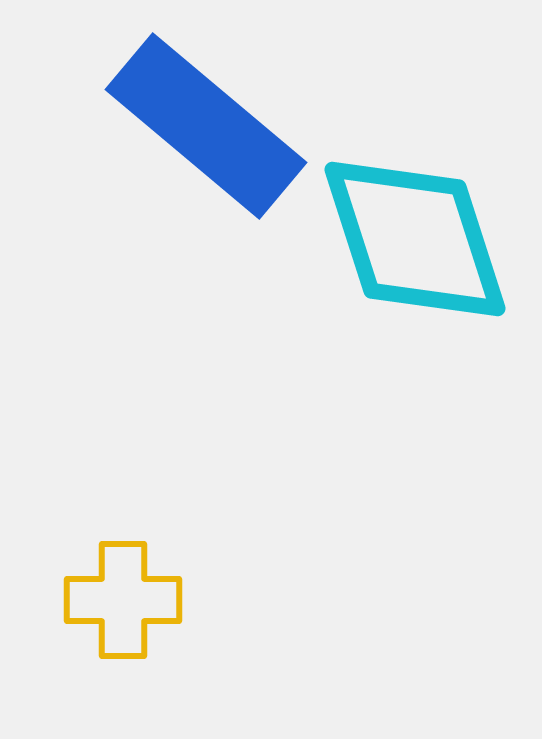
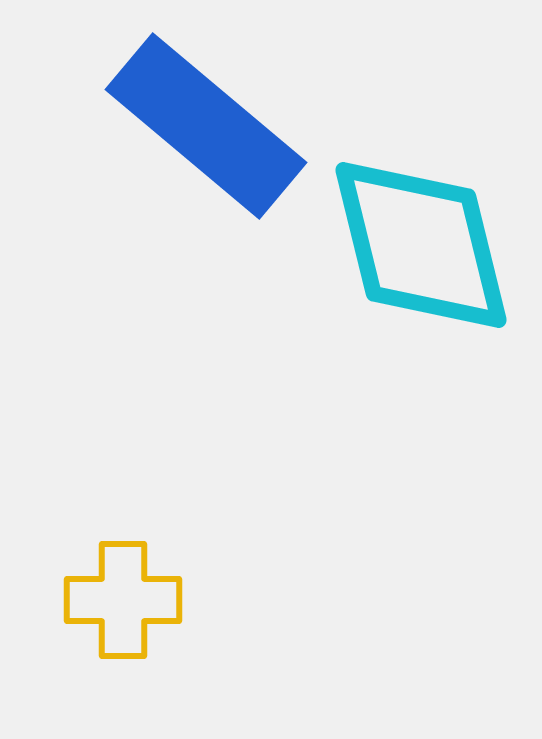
cyan diamond: moved 6 px right, 6 px down; rotated 4 degrees clockwise
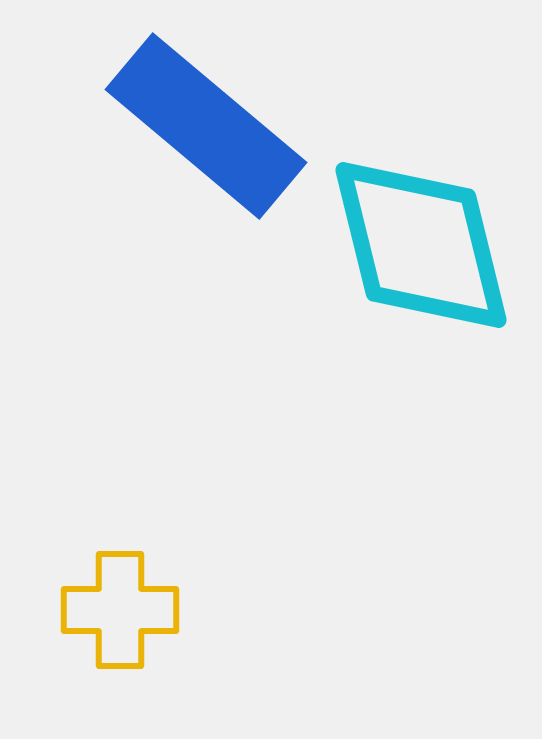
yellow cross: moved 3 px left, 10 px down
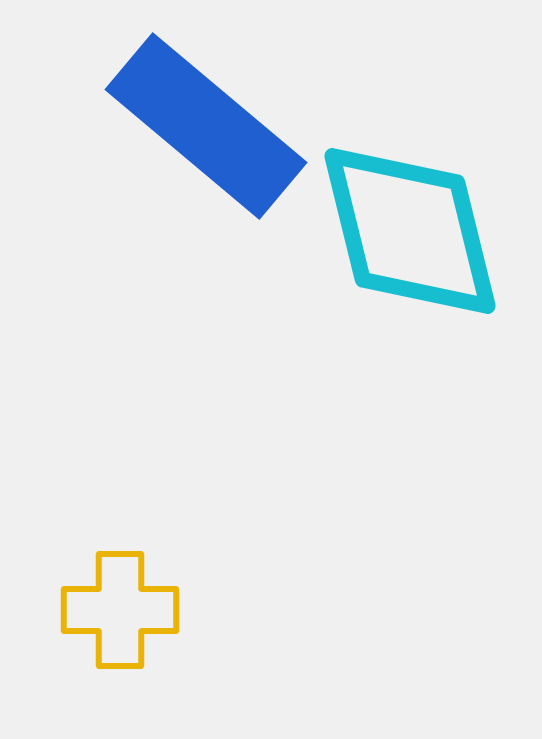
cyan diamond: moved 11 px left, 14 px up
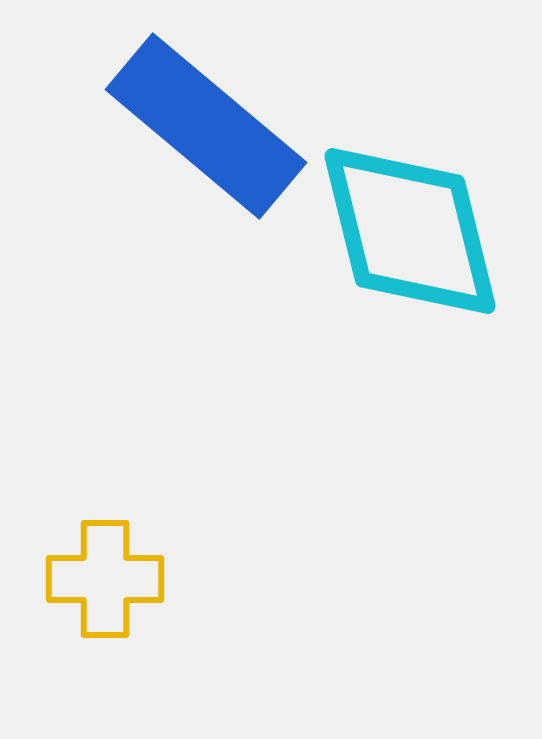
yellow cross: moved 15 px left, 31 px up
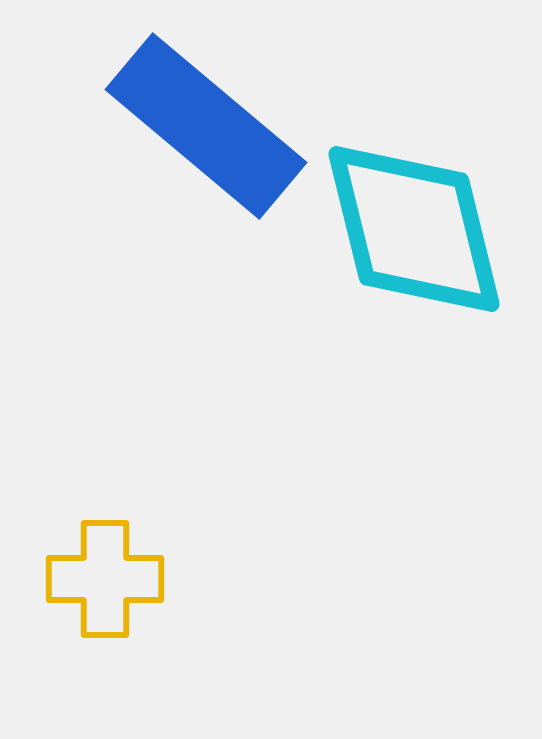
cyan diamond: moved 4 px right, 2 px up
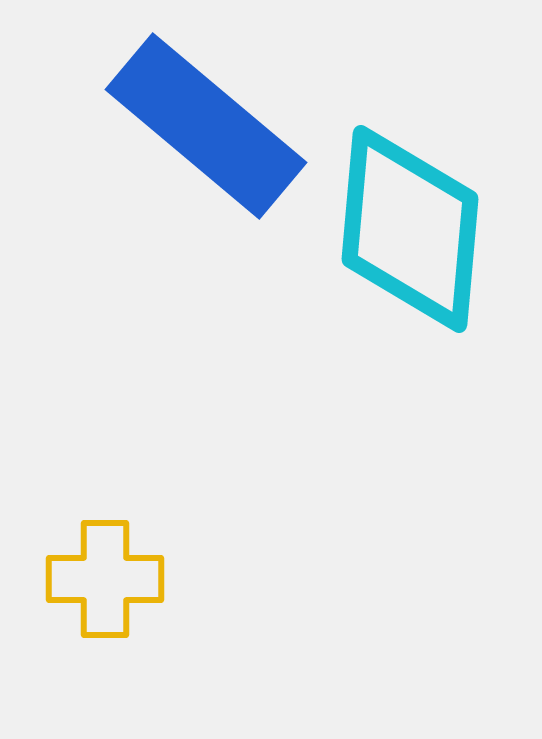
cyan diamond: moved 4 px left; rotated 19 degrees clockwise
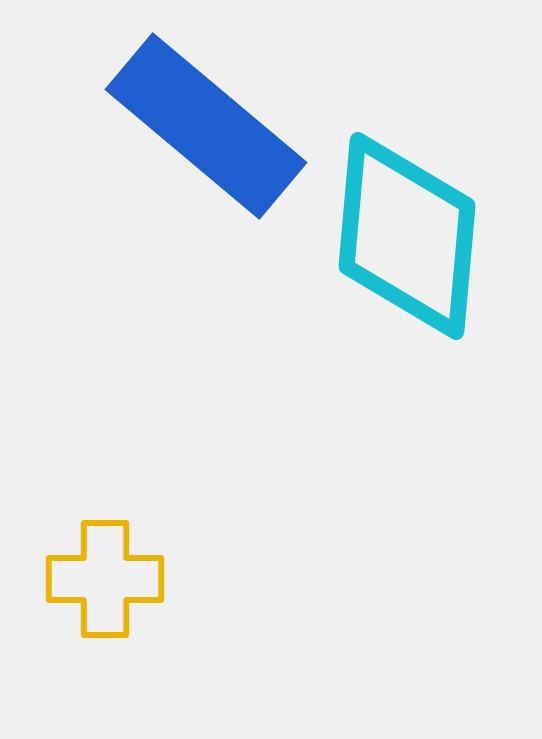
cyan diamond: moved 3 px left, 7 px down
